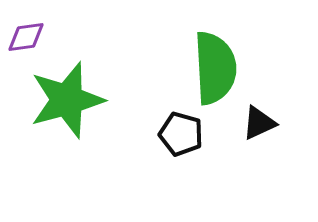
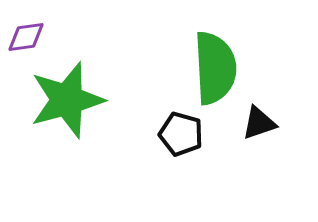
black triangle: rotated 6 degrees clockwise
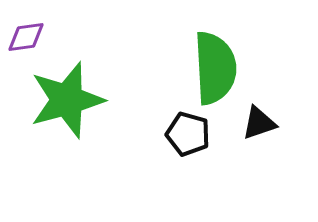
black pentagon: moved 7 px right
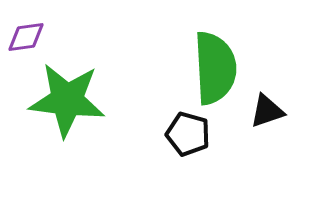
green star: rotated 22 degrees clockwise
black triangle: moved 8 px right, 12 px up
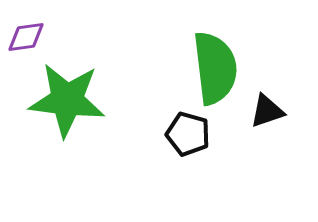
green semicircle: rotated 4 degrees counterclockwise
